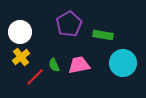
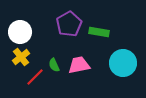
green rectangle: moved 4 px left, 3 px up
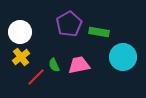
cyan circle: moved 6 px up
red line: moved 1 px right
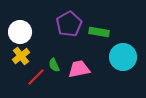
yellow cross: moved 1 px up
pink trapezoid: moved 4 px down
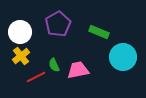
purple pentagon: moved 11 px left
green rectangle: rotated 12 degrees clockwise
pink trapezoid: moved 1 px left, 1 px down
red line: rotated 18 degrees clockwise
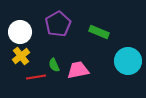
cyan circle: moved 5 px right, 4 px down
red line: rotated 18 degrees clockwise
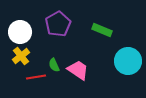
green rectangle: moved 3 px right, 2 px up
pink trapezoid: rotated 45 degrees clockwise
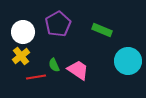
white circle: moved 3 px right
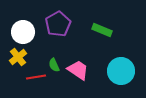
yellow cross: moved 3 px left, 1 px down
cyan circle: moved 7 px left, 10 px down
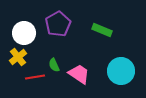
white circle: moved 1 px right, 1 px down
pink trapezoid: moved 1 px right, 4 px down
red line: moved 1 px left
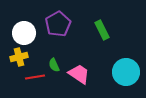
green rectangle: rotated 42 degrees clockwise
yellow cross: moved 1 px right; rotated 24 degrees clockwise
cyan circle: moved 5 px right, 1 px down
